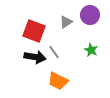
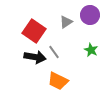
red square: rotated 15 degrees clockwise
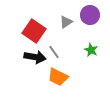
orange trapezoid: moved 4 px up
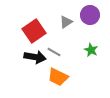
red square: rotated 20 degrees clockwise
gray line: rotated 24 degrees counterclockwise
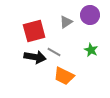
red square: rotated 20 degrees clockwise
orange trapezoid: moved 6 px right, 1 px up
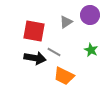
red square: rotated 25 degrees clockwise
black arrow: moved 1 px down
